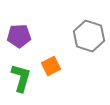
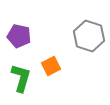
purple pentagon: rotated 15 degrees clockwise
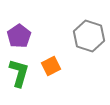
purple pentagon: rotated 25 degrees clockwise
green L-shape: moved 2 px left, 5 px up
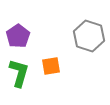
purple pentagon: moved 1 px left
orange square: rotated 18 degrees clockwise
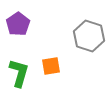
purple pentagon: moved 12 px up
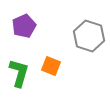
purple pentagon: moved 6 px right, 2 px down; rotated 10 degrees clockwise
orange square: rotated 30 degrees clockwise
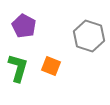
purple pentagon: rotated 20 degrees counterclockwise
green L-shape: moved 1 px left, 5 px up
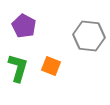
gray hexagon: rotated 12 degrees counterclockwise
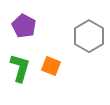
gray hexagon: rotated 24 degrees clockwise
green L-shape: moved 2 px right
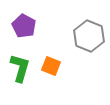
gray hexagon: rotated 8 degrees counterclockwise
